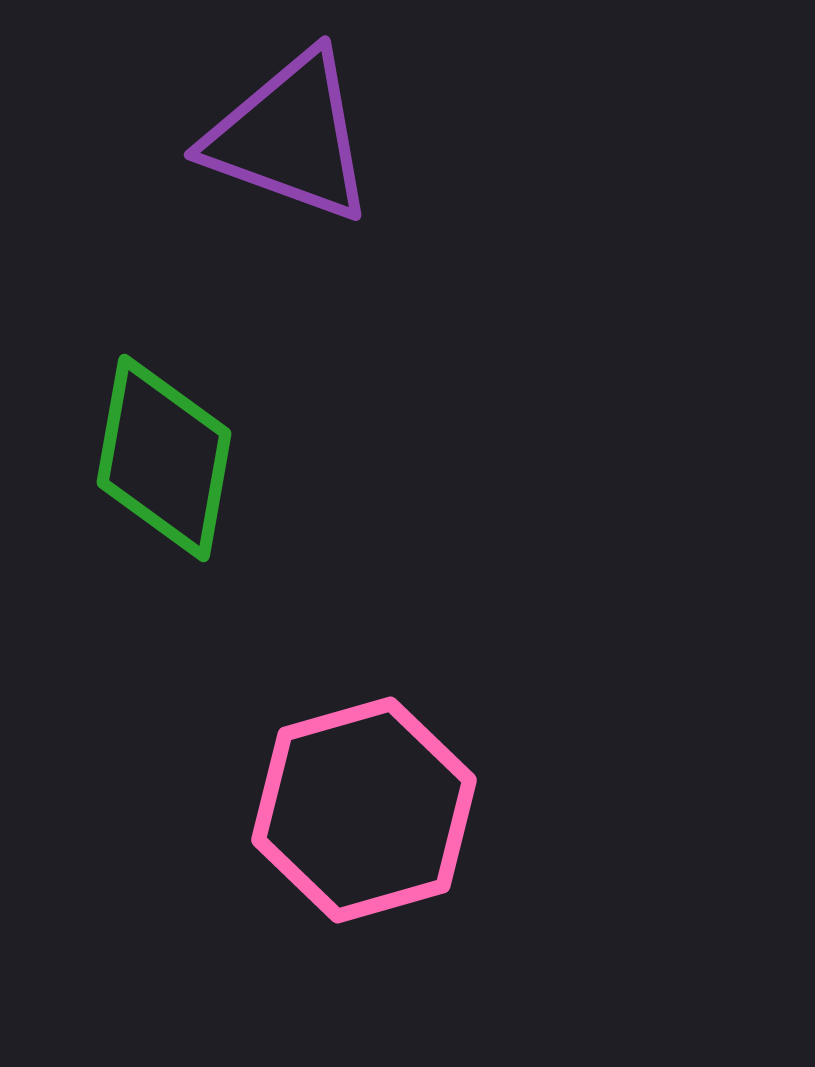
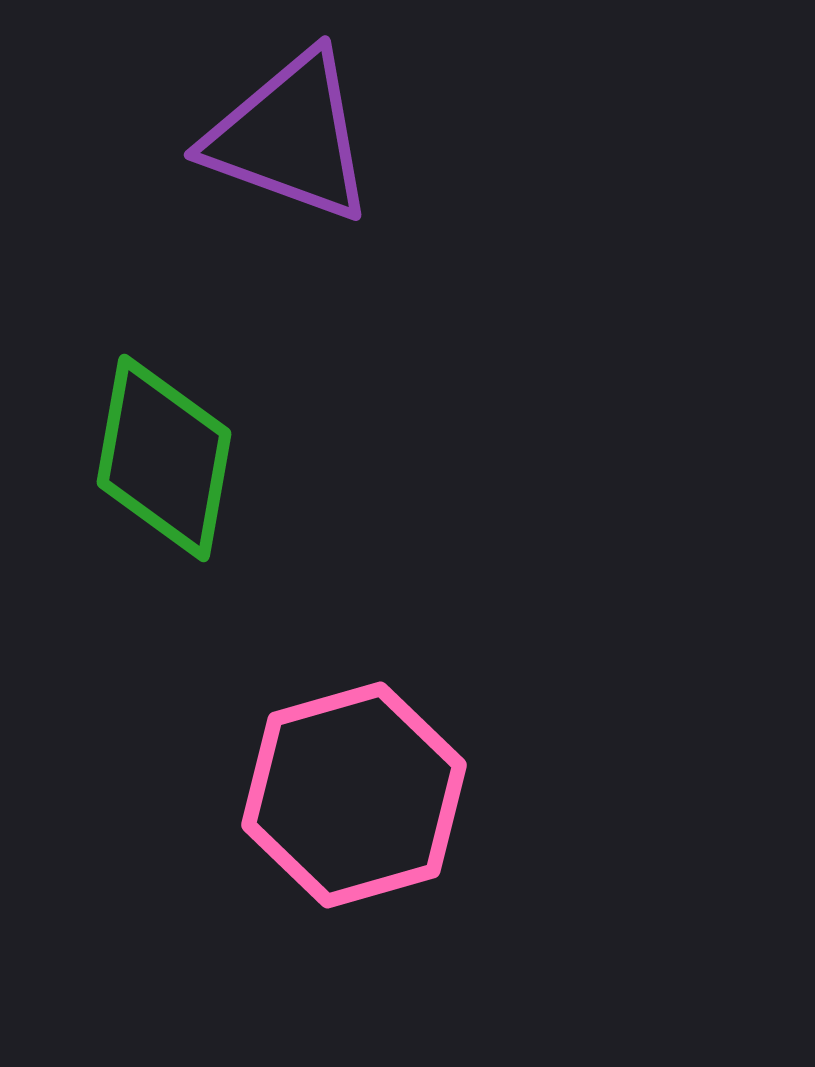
pink hexagon: moved 10 px left, 15 px up
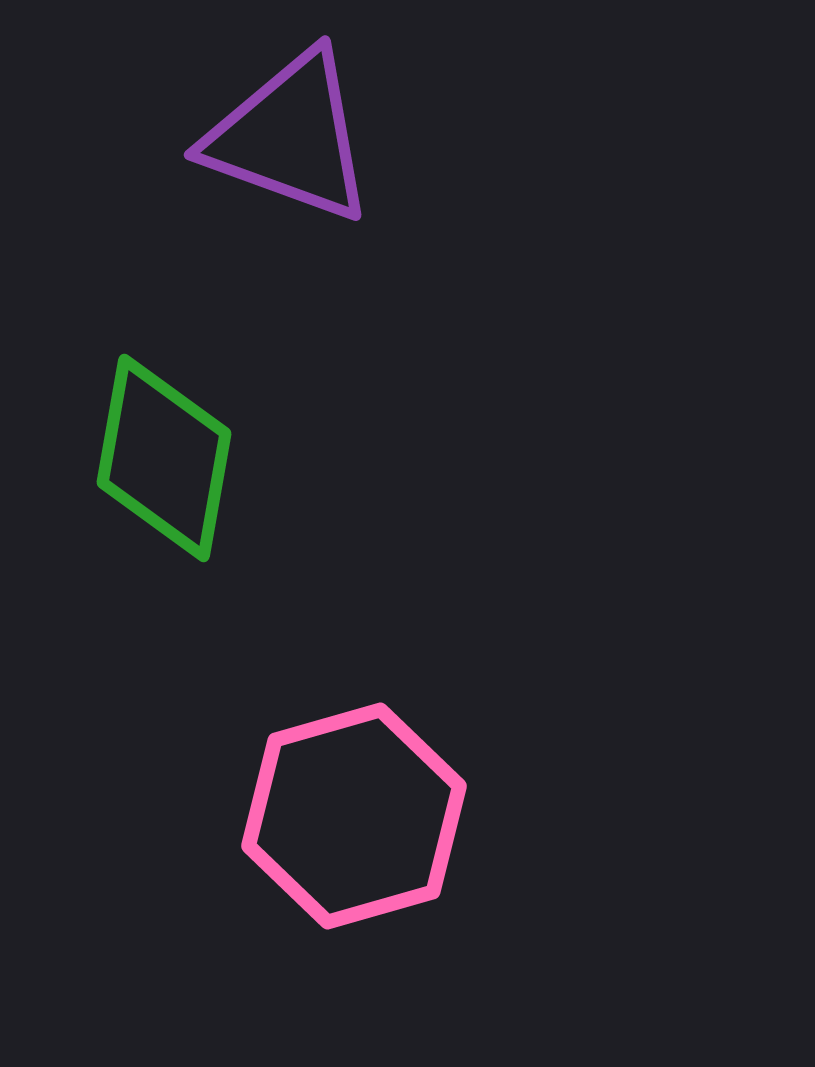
pink hexagon: moved 21 px down
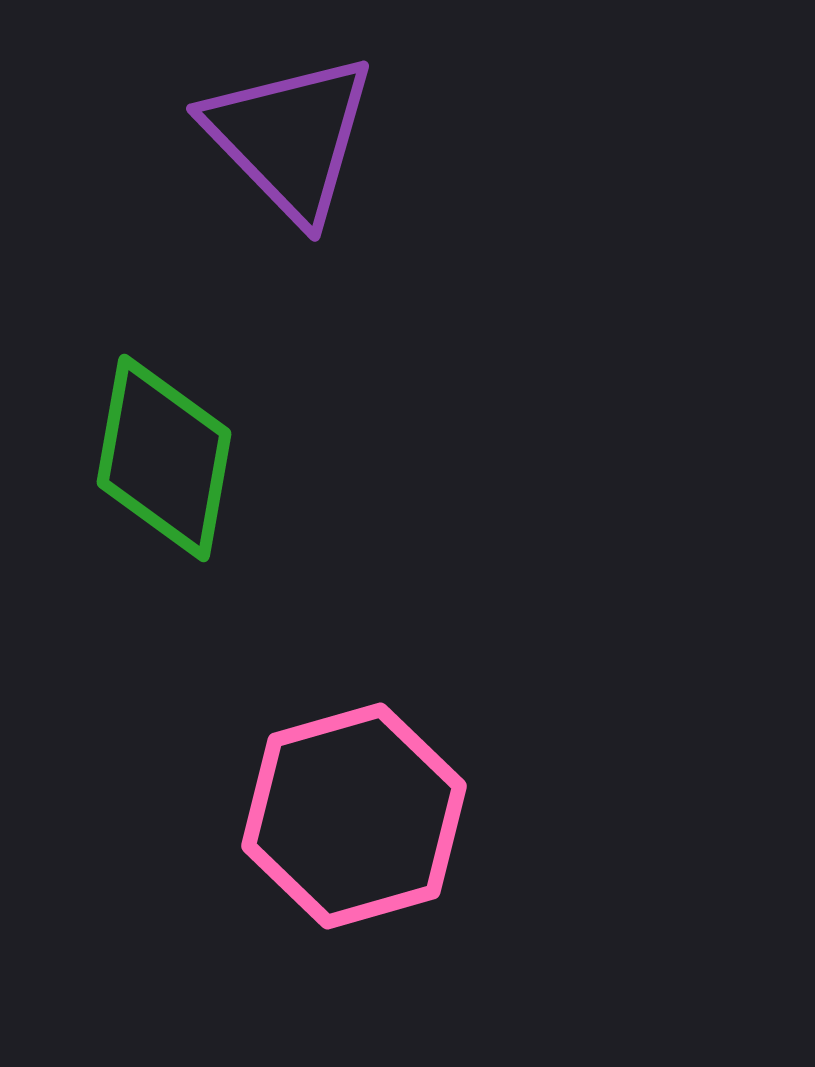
purple triangle: rotated 26 degrees clockwise
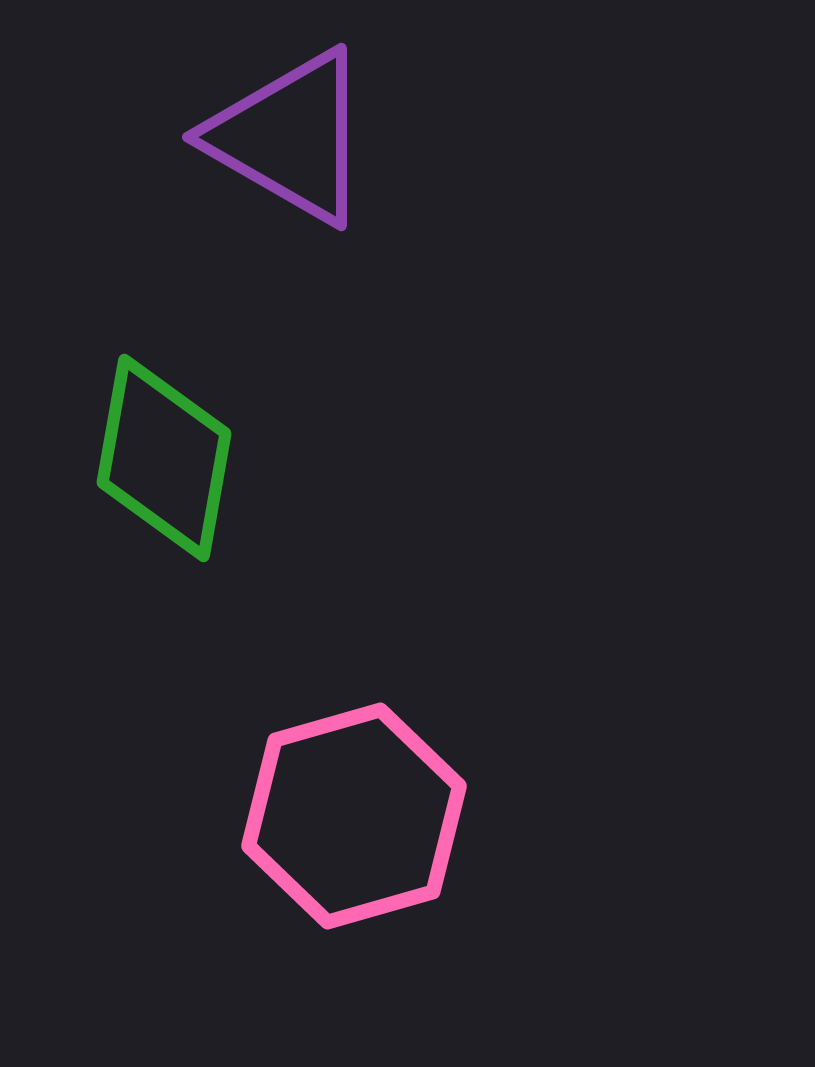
purple triangle: rotated 16 degrees counterclockwise
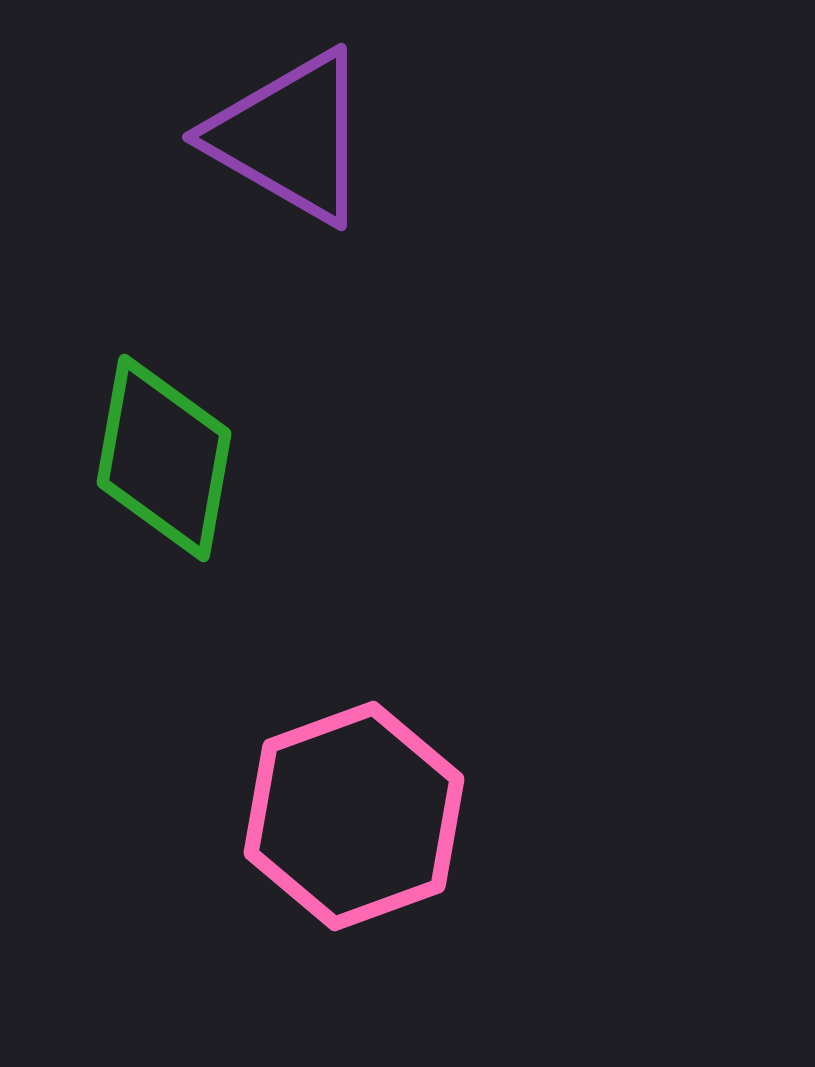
pink hexagon: rotated 4 degrees counterclockwise
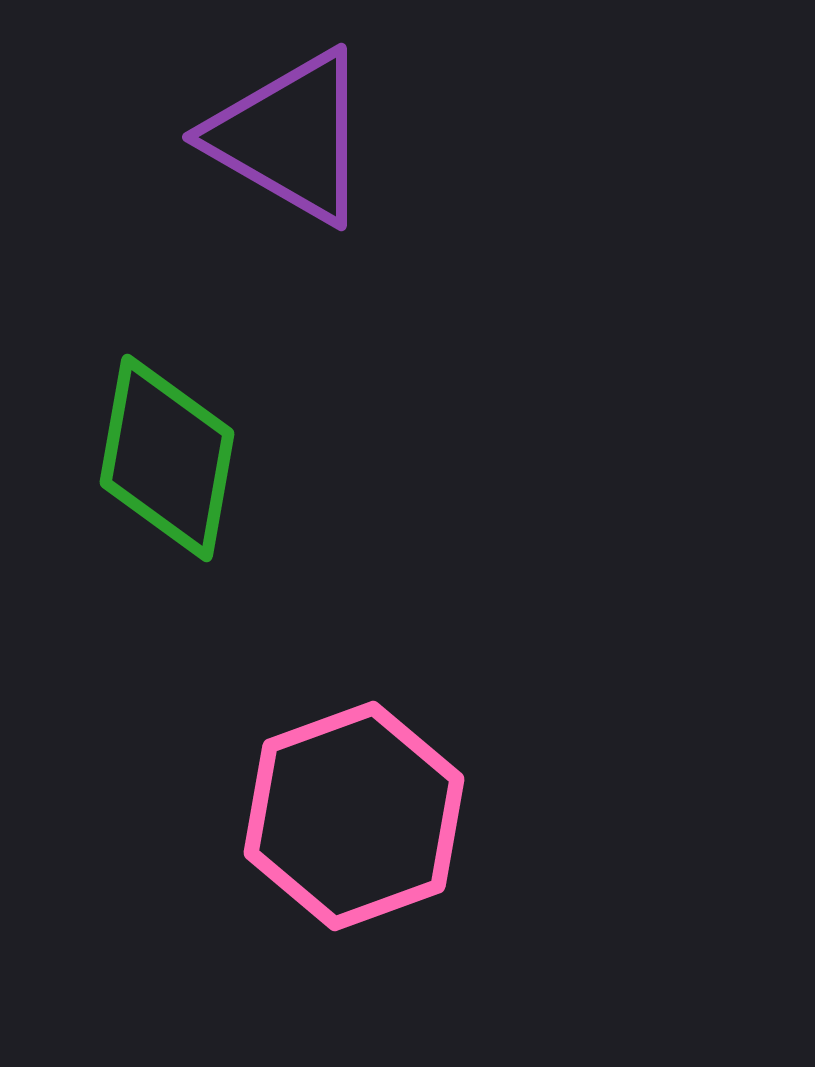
green diamond: moved 3 px right
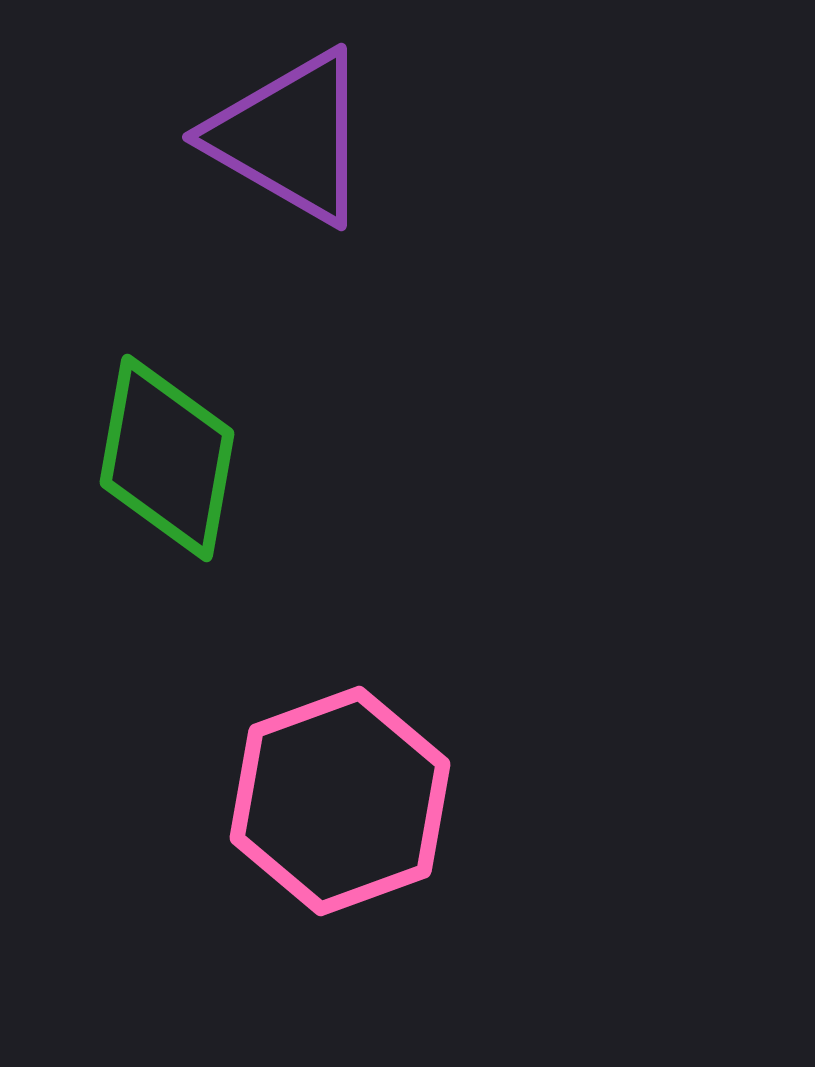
pink hexagon: moved 14 px left, 15 px up
